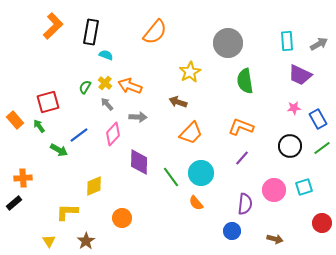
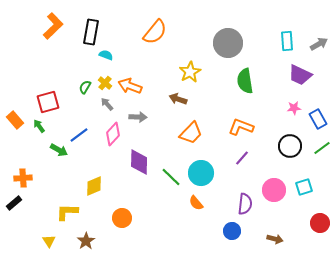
brown arrow at (178, 102): moved 3 px up
green line at (171, 177): rotated 10 degrees counterclockwise
red circle at (322, 223): moved 2 px left
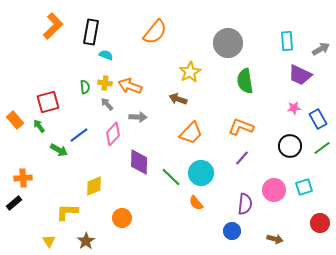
gray arrow at (319, 44): moved 2 px right, 5 px down
yellow cross at (105, 83): rotated 32 degrees counterclockwise
green semicircle at (85, 87): rotated 144 degrees clockwise
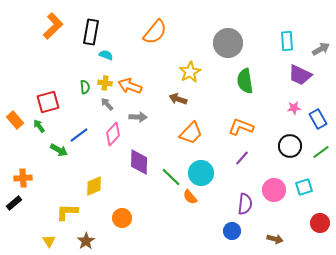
green line at (322, 148): moved 1 px left, 4 px down
orange semicircle at (196, 203): moved 6 px left, 6 px up
